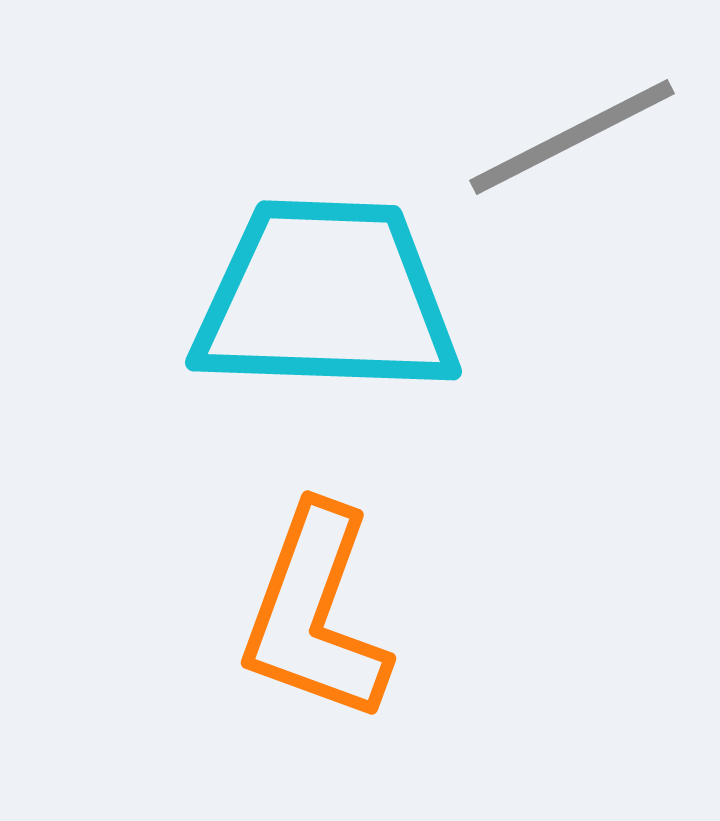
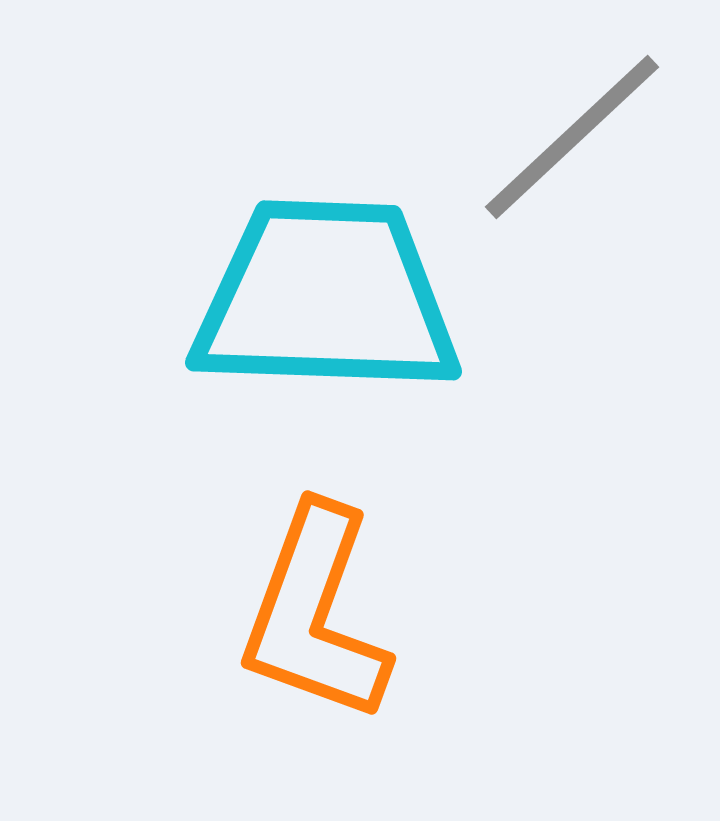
gray line: rotated 16 degrees counterclockwise
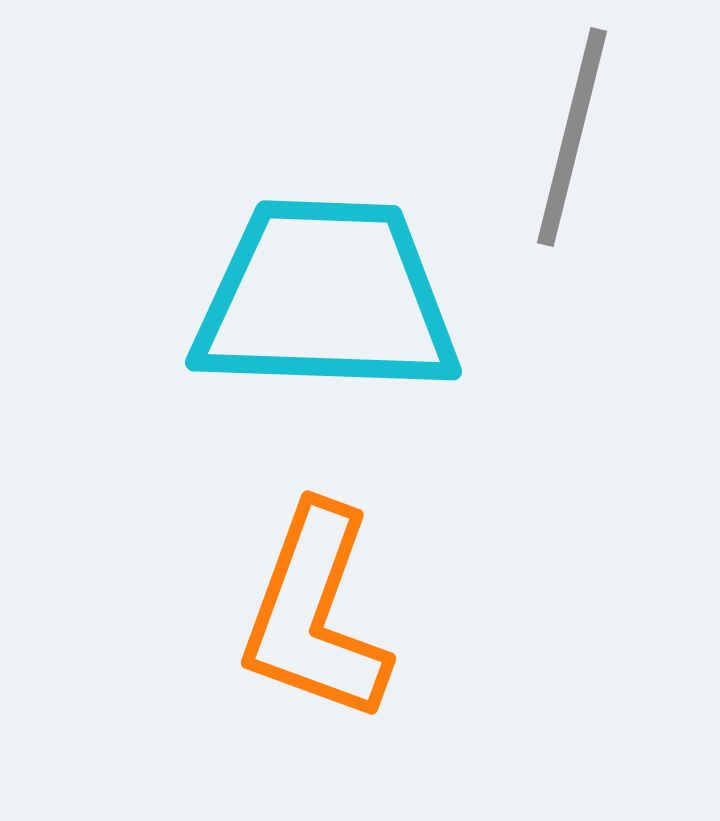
gray line: rotated 33 degrees counterclockwise
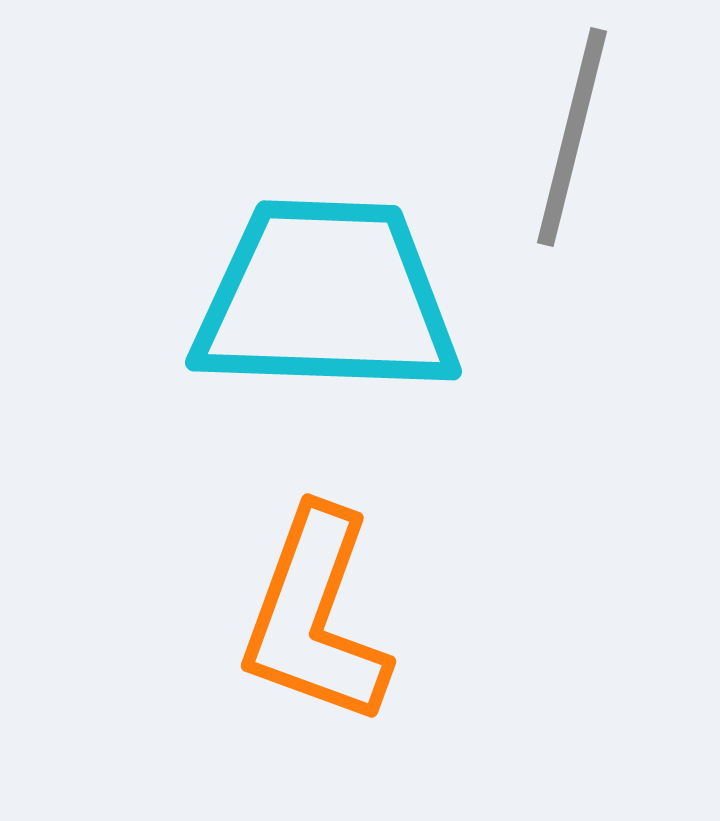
orange L-shape: moved 3 px down
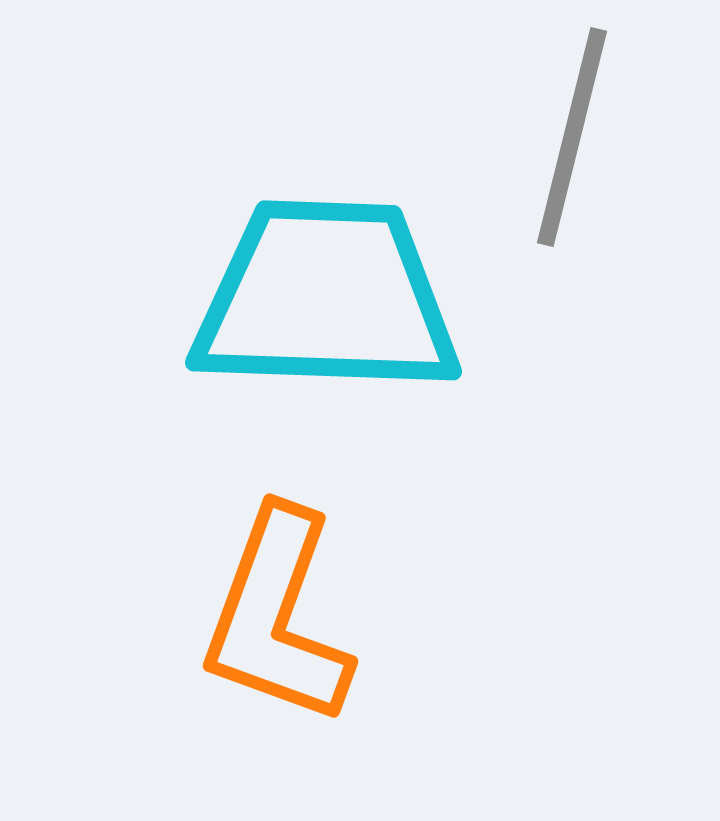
orange L-shape: moved 38 px left
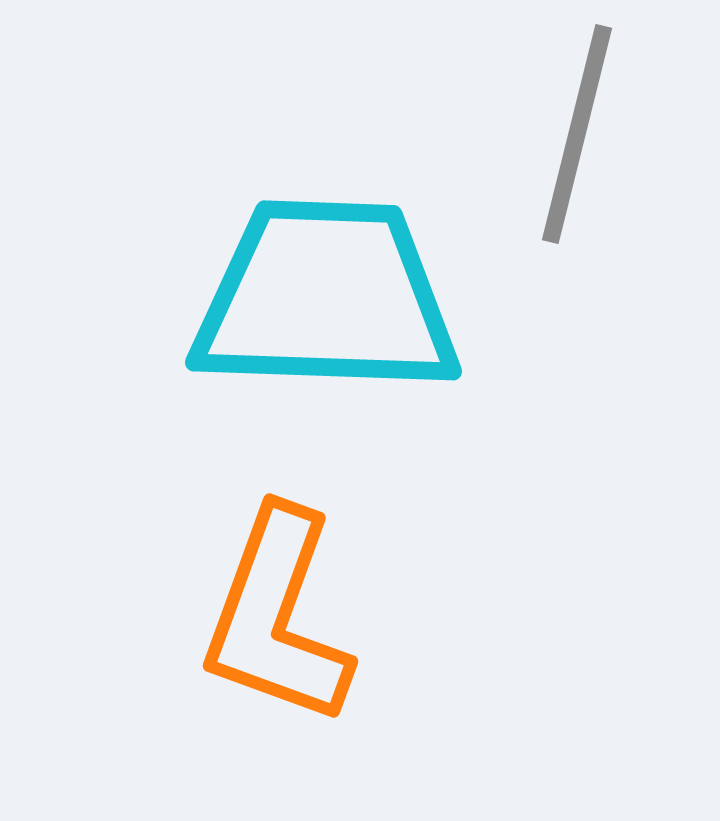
gray line: moved 5 px right, 3 px up
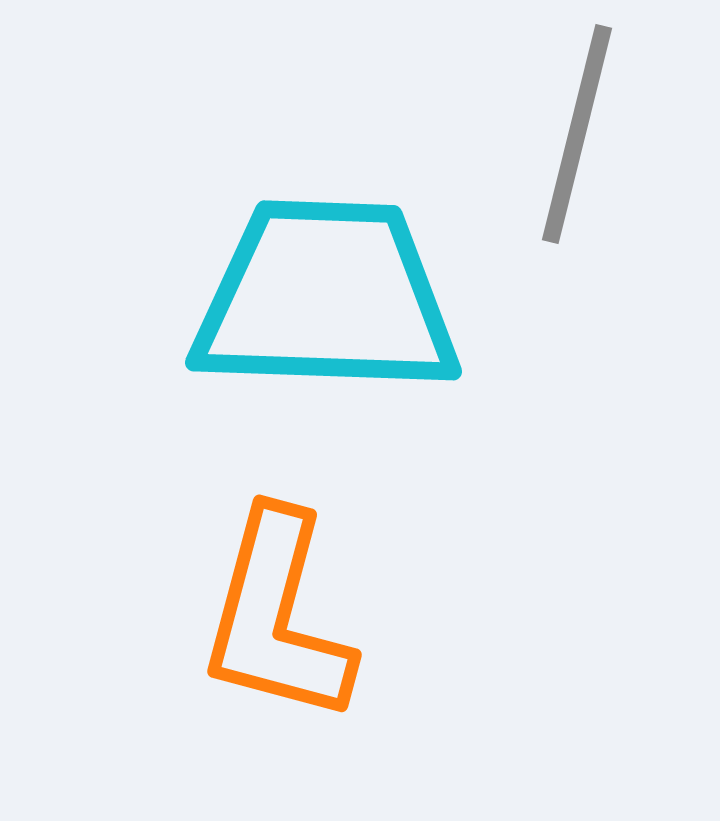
orange L-shape: rotated 5 degrees counterclockwise
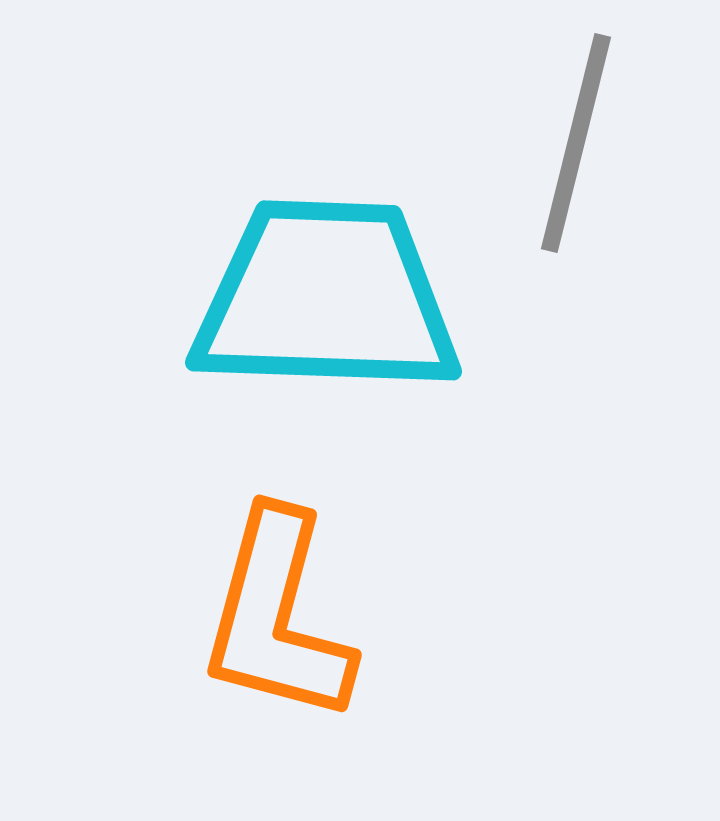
gray line: moved 1 px left, 9 px down
